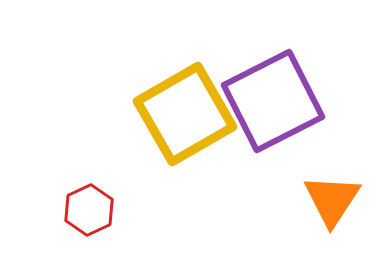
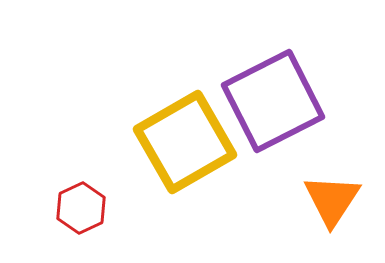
yellow square: moved 28 px down
red hexagon: moved 8 px left, 2 px up
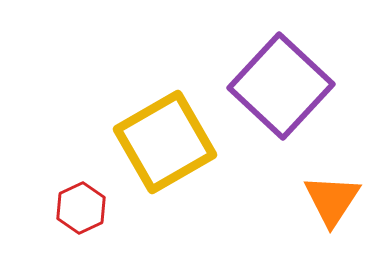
purple square: moved 8 px right, 15 px up; rotated 20 degrees counterclockwise
yellow square: moved 20 px left
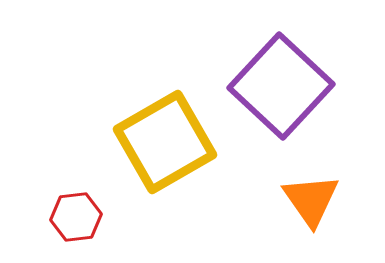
orange triangle: moved 21 px left; rotated 8 degrees counterclockwise
red hexagon: moved 5 px left, 9 px down; rotated 18 degrees clockwise
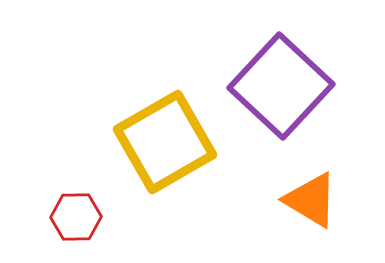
orange triangle: rotated 24 degrees counterclockwise
red hexagon: rotated 6 degrees clockwise
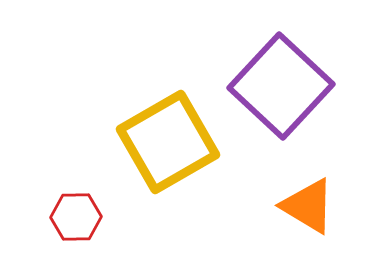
yellow square: moved 3 px right
orange triangle: moved 3 px left, 6 px down
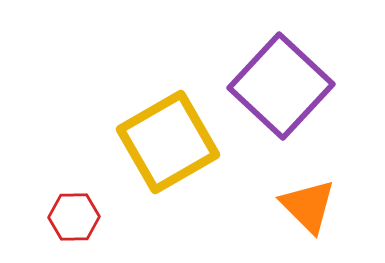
orange triangle: rotated 14 degrees clockwise
red hexagon: moved 2 px left
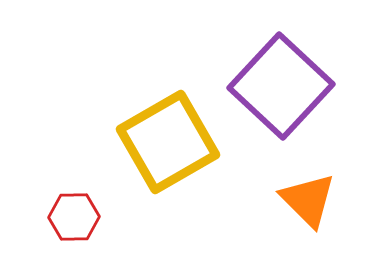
orange triangle: moved 6 px up
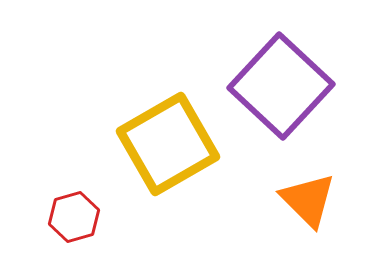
yellow square: moved 2 px down
red hexagon: rotated 15 degrees counterclockwise
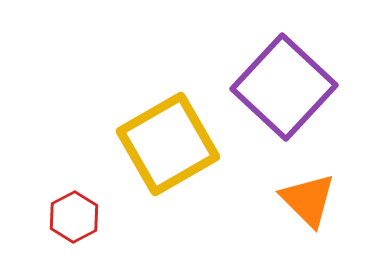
purple square: moved 3 px right, 1 px down
red hexagon: rotated 12 degrees counterclockwise
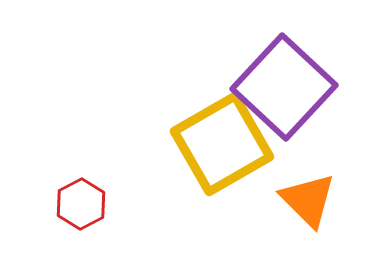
yellow square: moved 54 px right
red hexagon: moved 7 px right, 13 px up
